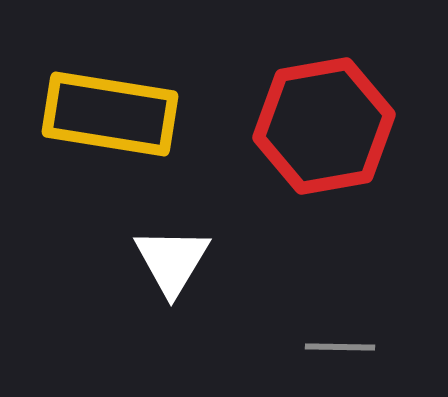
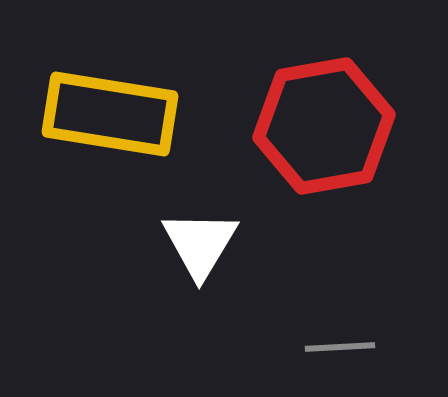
white triangle: moved 28 px right, 17 px up
gray line: rotated 4 degrees counterclockwise
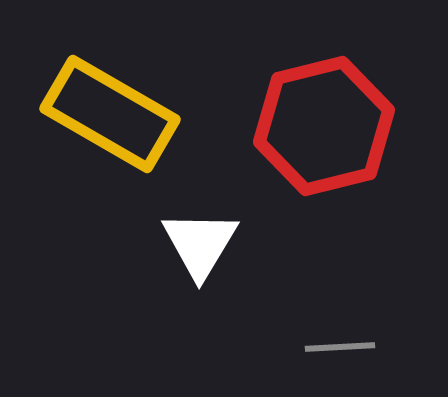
yellow rectangle: rotated 21 degrees clockwise
red hexagon: rotated 4 degrees counterclockwise
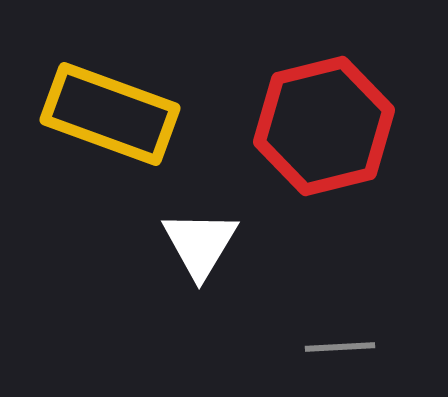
yellow rectangle: rotated 10 degrees counterclockwise
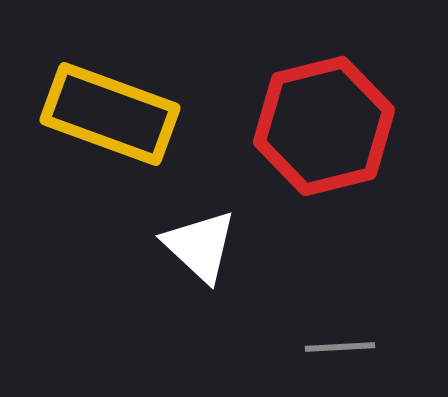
white triangle: moved 2 px down; rotated 18 degrees counterclockwise
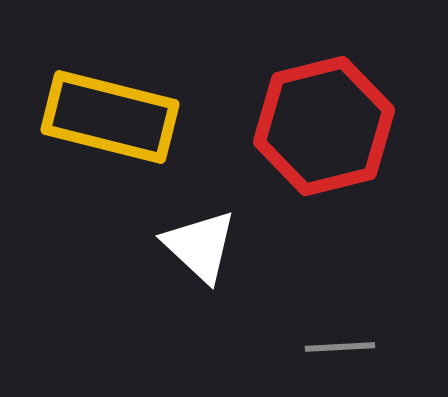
yellow rectangle: moved 3 px down; rotated 6 degrees counterclockwise
